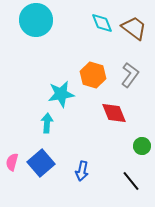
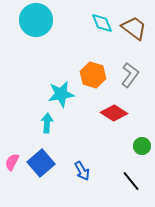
red diamond: rotated 36 degrees counterclockwise
pink semicircle: rotated 12 degrees clockwise
blue arrow: rotated 42 degrees counterclockwise
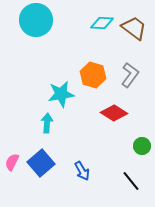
cyan diamond: rotated 65 degrees counterclockwise
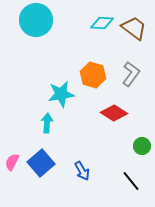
gray L-shape: moved 1 px right, 1 px up
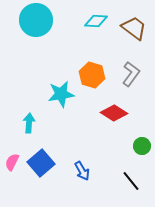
cyan diamond: moved 6 px left, 2 px up
orange hexagon: moved 1 px left
cyan arrow: moved 18 px left
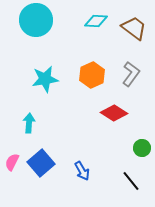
orange hexagon: rotated 20 degrees clockwise
cyan star: moved 16 px left, 15 px up
green circle: moved 2 px down
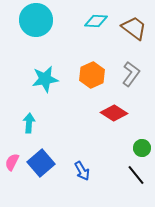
black line: moved 5 px right, 6 px up
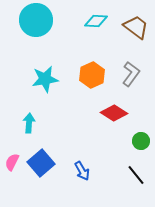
brown trapezoid: moved 2 px right, 1 px up
green circle: moved 1 px left, 7 px up
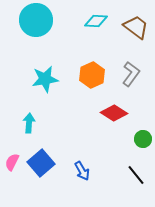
green circle: moved 2 px right, 2 px up
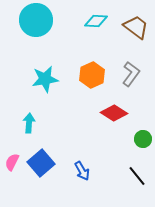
black line: moved 1 px right, 1 px down
